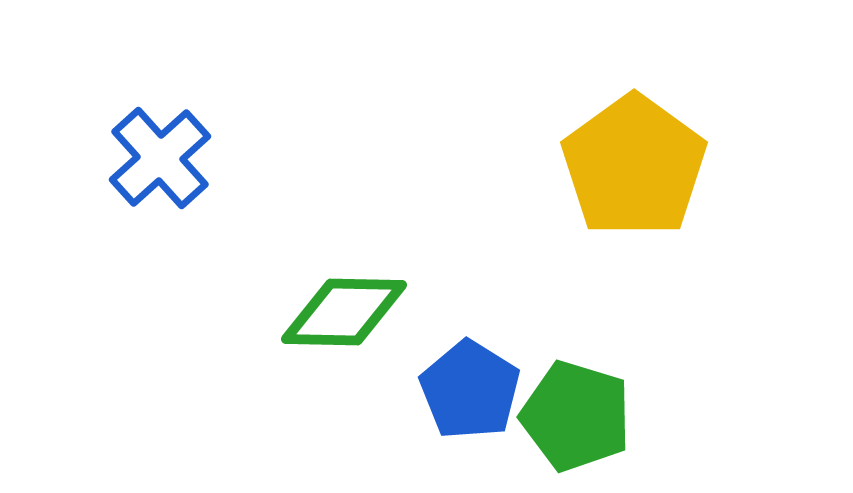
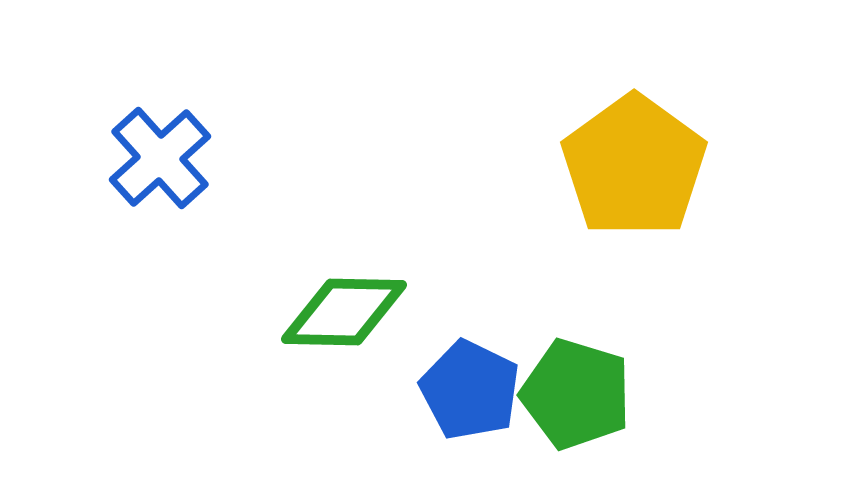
blue pentagon: rotated 6 degrees counterclockwise
green pentagon: moved 22 px up
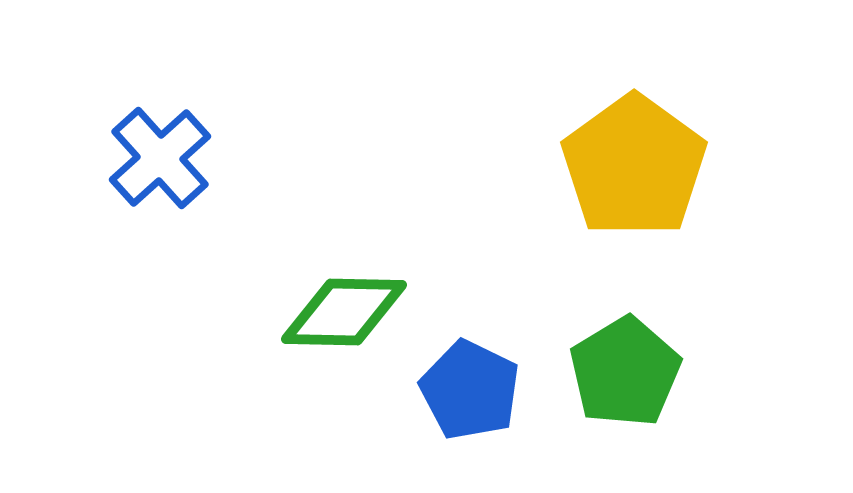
green pentagon: moved 49 px right, 22 px up; rotated 24 degrees clockwise
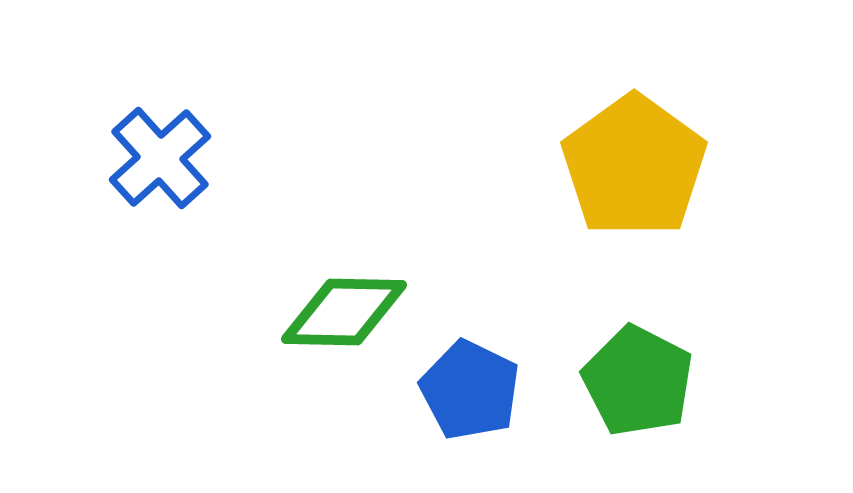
green pentagon: moved 13 px right, 9 px down; rotated 14 degrees counterclockwise
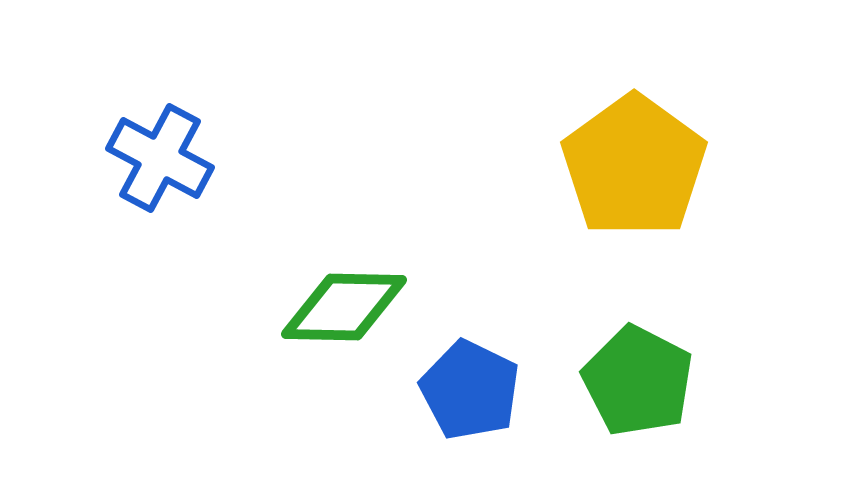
blue cross: rotated 20 degrees counterclockwise
green diamond: moved 5 px up
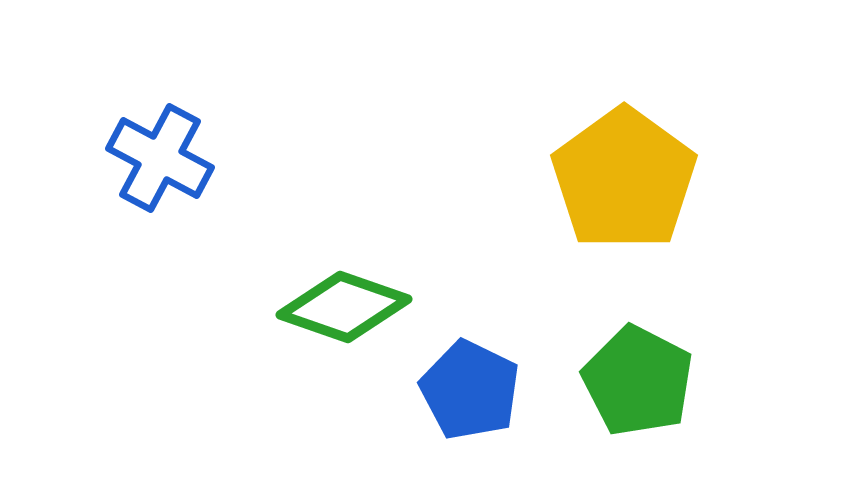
yellow pentagon: moved 10 px left, 13 px down
green diamond: rotated 18 degrees clockwise
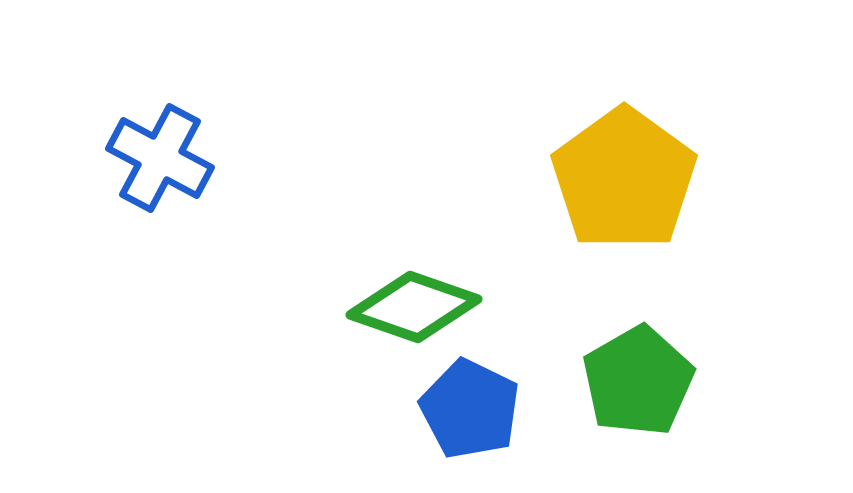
green diamond: moved 70 px right
green pentagon: rotated 15 degrees clockwise
blue pentagon: moved 19 px down
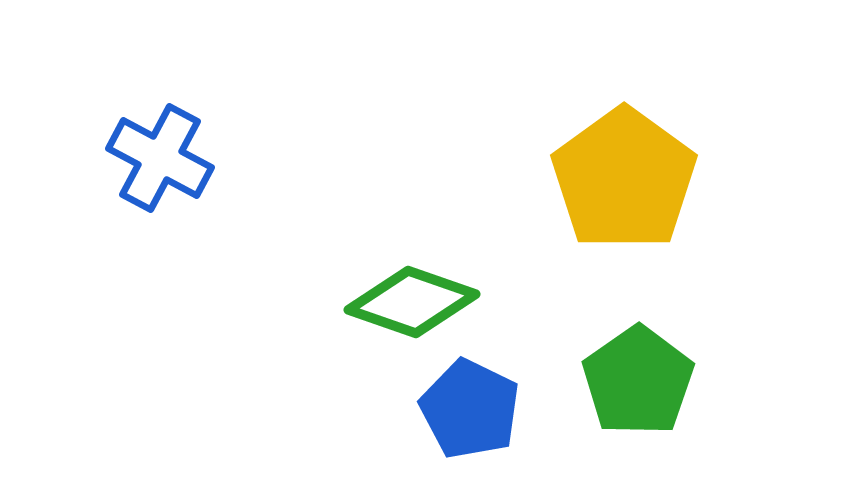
green diamond: moved 2 px left, 5 px up
green pentagon: rotated 5 degrees counterclockwise
